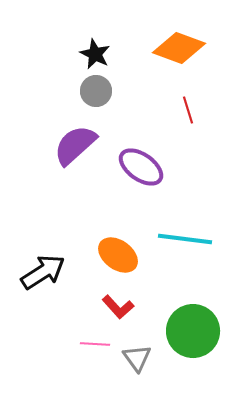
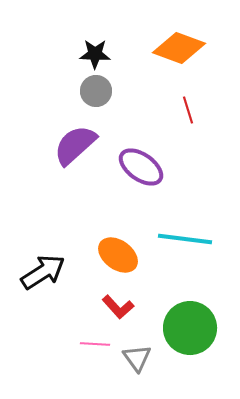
black star: rotated 24 degrees counterclockwise
green circle: moved 3 px left, 3 px up
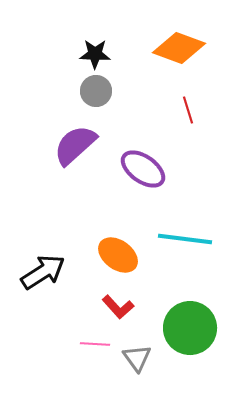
purple ellipse: moved 2 px right, 2 px down
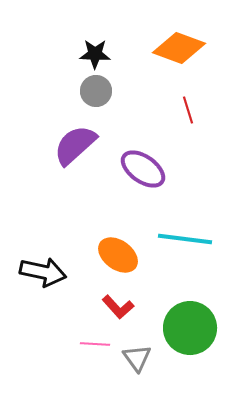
black arrow: rotated 45 degrees clockwise
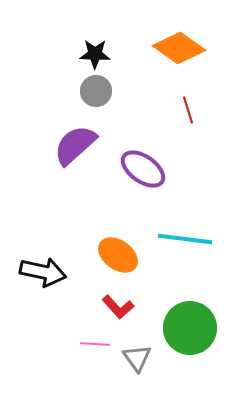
orange diamond: rotated 15 degrees clockwise
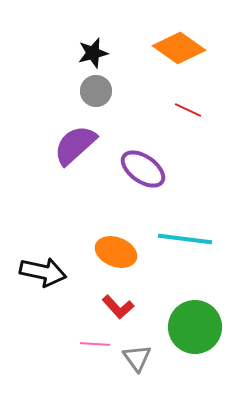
black star: moved 2 px left, 1 px up; rotated 16 degrees counterclockwise
red line: rotated 48 degrees counterclockwise
orange ellipse: moved 2 px left, 3 px up; rotated 15 degrees counterclockwise
green circle: moved 5 px right, 1 px up
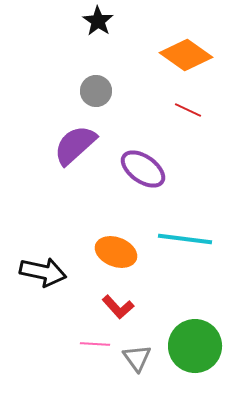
orange diamond: moved 7 px right, 7 px down
black star: moved 5 px right, 32 px up; rotated 24 degrees counterclockwise
green circle: moved 19 px down
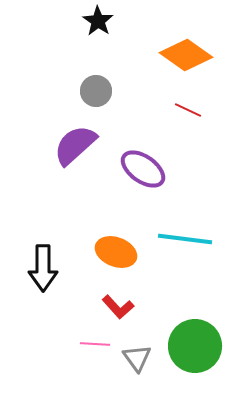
black arrow: moved 4 px up; rotated 78 degrees clockwise
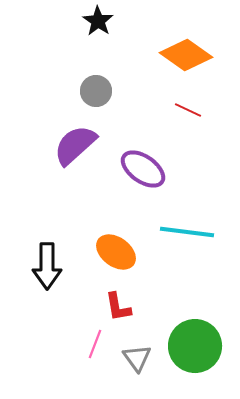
cyan line: moved 2 px right, 7 px up
orange ellipse: rotated 15 degrees clockwise
black arrow: moved 4 px right, 2 px up
red L-shape: rotated 32 degrees clockwise
pink line: rotated 72 degrees counterclockwise
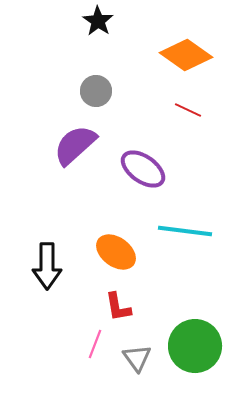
cyan line: moved 2 px left, 1 px up
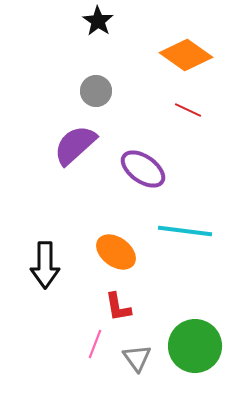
black arrow: moved 2 px left, 1 px up
